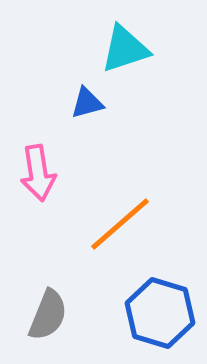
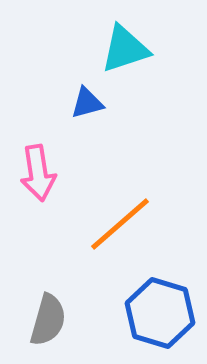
gray semicircle: moved 5 px down; rotated 6 degrees counterclockwise
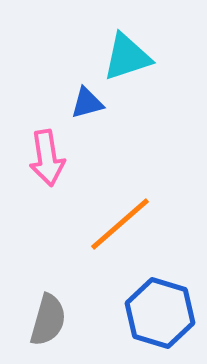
cyan triangle: moved 2 px right, 8 px down
pink arrow: moved 9 px right, 15 px up
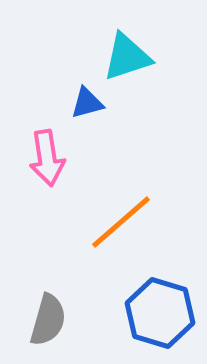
orange line: moved 1 px right, 2 px up
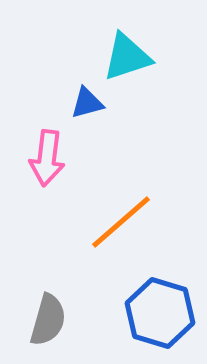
pink arrow: rotated 16 degrees clockwise
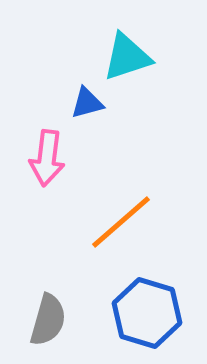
blue hexagon: moved 13 px left
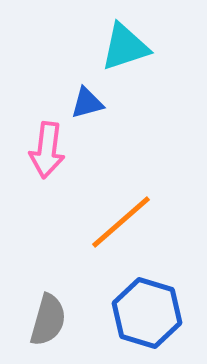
cyan triangle: moved 2 px left, 10 px up
pink arrow: moved 8 px up
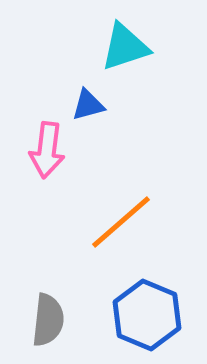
blue triangle: moved 1 px right, 2 px down
blue hexagon: moved 2 px down; rotated 6 degrees clockwise
gray semicircle: rotated 10 degrees counterclockwise
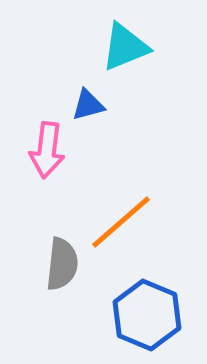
cyan triangle: rotated 4 degrees counterclockwise
gray semicircle: moved 14 px right, 56 px up
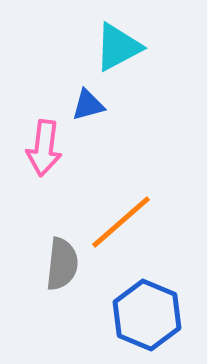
cyan triangle: moved 7 px left; rotated 6 degrees counterclockwise
pink arrow: moved 3 px left, 2 px up
